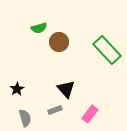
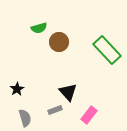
black triangle: moved 2 px right, 3 px down
pink rectangle: moved 1 px left, 1 px down
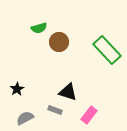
black triangle: rotated 30 degrees counterclockwise
gray rectangle: rotated 40 degrees clockwise
gray semicircle: rotated 102 degrees counterclockwise
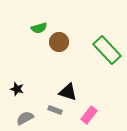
black star: rotated 24 degrees counterclockwise
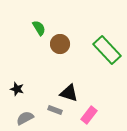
green semicircle: rotated 105 degrees counterclockwise
brown circle: moved 1 px right, 2 px down
black triangle: moved 1 px right, 1 px down
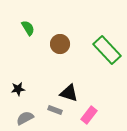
green semicircle: moved 11 px left
black star: moved 1 px right; rotated 24 degrees counterclockwise
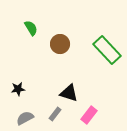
green semicircle: moved 3 px right
gray rectangle: moved 4 px down; rotated 72 degrees counterclockwise
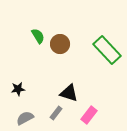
green semicircle: moved 7 px right, 8 px down
gray rectangle: moved 1 px right, 1 px up
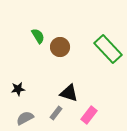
brown circle: moved 3 px down
green rectangle: moved 1 px right, 1 px up
